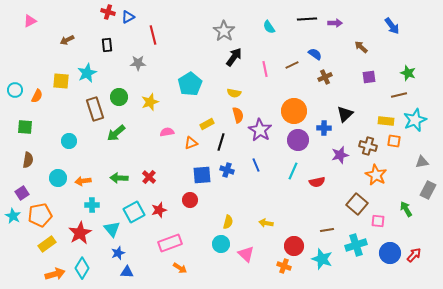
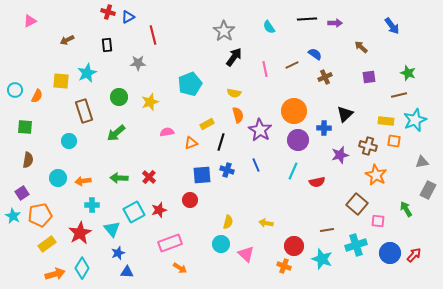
cyan pentagon at (190, 84): rotated 10 degrees clockwise
brown rectangle at (95, 109): moved 11 px left, 2 px down
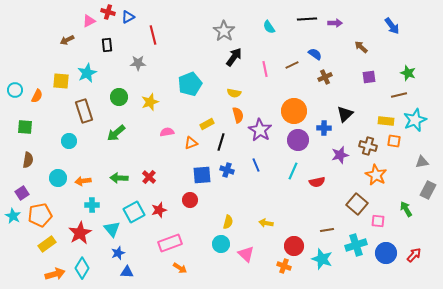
pink triangle at (30, 21): moved 59 px right
blue circle at (390, 253): moved 4 px left
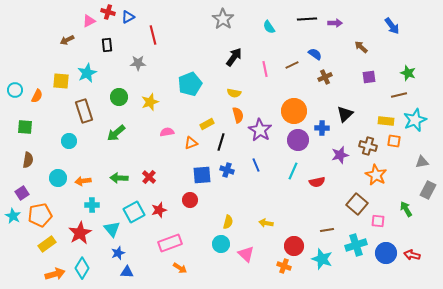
gray star at (224, 31): moved 1 px left, 12 px up
blue cross at (324, 128): moved 2 px left
red arrow at (414, 255): moved 2 px left; rotated 119 degrees counterclockwise
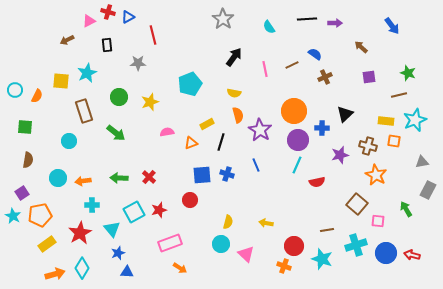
green arrow at (116, 133): rotated 102 degrees counterclockwise
blue cross at (227, 170): moved 4 px down
cyan line at (293, 171): moved 4 px right, 6 px up
